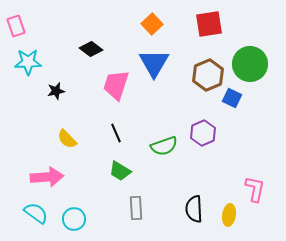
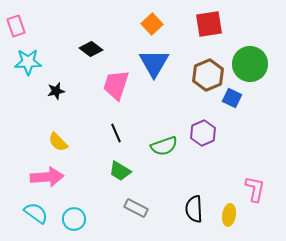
yellow semicircle: moved 9 px left, 3 px down
gray rectangle: rotated 60 degrees counterclockwise
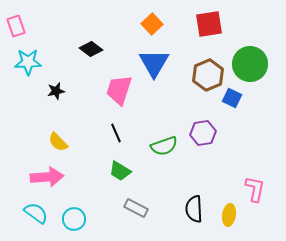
pink trapezoid: moved 3 px right, 5 px down
purple hexagon: rotated 15 degrees clockwise
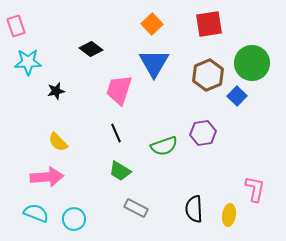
green circle: moved 2 px right, 1 px up
blue square: moved 5 px right, 2 px up; rotated 18 degrees clockwise
cyan semicircle: rotated 15 degrees counterclockwise
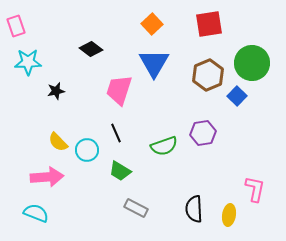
cyan circle: moved 13 px right, 69 px up
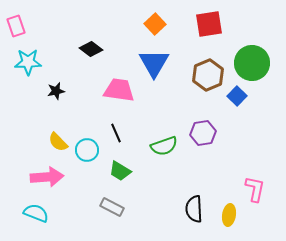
orange square: moved 3 px right
pink trapezoid: rotated 80 degrees clockwise
gray rectangle: moved 24 px left, 1 px up
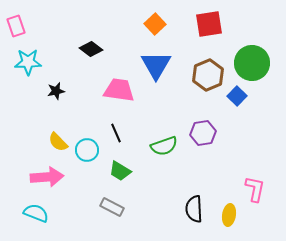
blue triangle: moved 2 px right, 2 px down
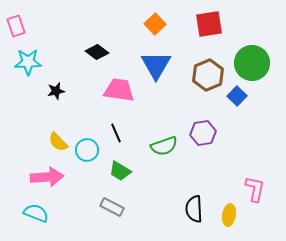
black diamond: moved 6 px right, 3 px down
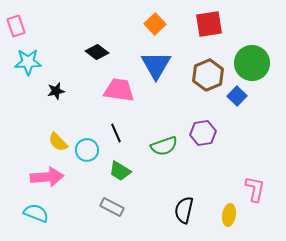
black semicircle: moved 10 px left, 1 px down; rotated 16 degrees clockwise
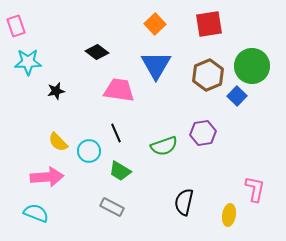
green circle: moved 3 px down
cyan circle: moved 2 px right, 1 px down
black semicircle: moved 8 px up
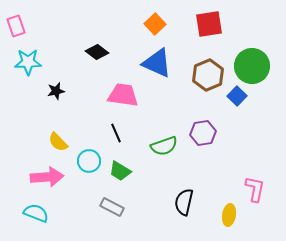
blue triangle: moved 1 px right, 2 px up; rotated 36 degrees counterclockwise
pink trapezoid: moved 4 px right, 5 px down
cyan circle: moved 10 px down
